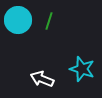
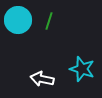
white arrow: rotated 10 degrees counterclockwise
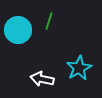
cyan circle: moved 10 px down
cyan star: moved 3 px left, 1 px up; rotated 25 degrees clockwise
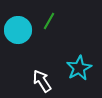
green line: rotated 12 degrees clockwise
white arrow: moved 2 px down; rotated 45 degrees clockwise
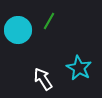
cyan star: rotated 15 degrees counterclockwise
white arrow: moved 1 px right, 2 px up
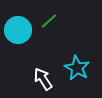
green line: rotated 18 degrees clockwise
cyan star: moved 2 px left
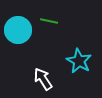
green line: rotated 54 degrees clockwise
cyan star: moved 2 px right, 7 px up
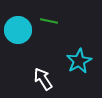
cyan star: rotated 15 degrees clockwise
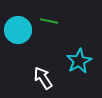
white arrow: moved 1 px up
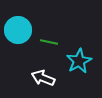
green line: moved 21 px down
white arrow: rotated 35 degrees counterclockwise
